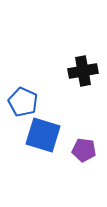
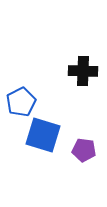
black cross: rotated 12 degrees clockwise
blue pentagon: moved 2 px left; rotated 20 degrees clockwise
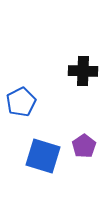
blue square: moved 21 px down
purple pentagon: moved 4 px up; rotated 30 degrees clockwise
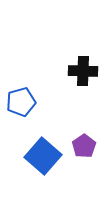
blue pentagon: rotated 12 degrees clockwise
blue square: rotated 24 degrees clockwise
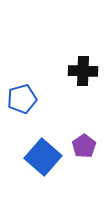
blue pentagon: moved 1 px right, 3 px up
blue square: moved 1 px down
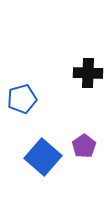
black cross: moved 5 px right, 2 px down
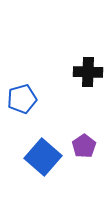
black cross: moved 1 px up
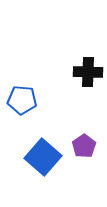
blue pentagon: moved 1 px down; rotated 20 degrees clockwise
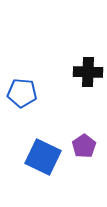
blue pentagon: moved 7 px up
blue square: rotated 15 degrees counterclockwise
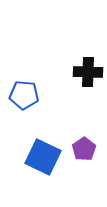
blue pentagon: moved 2 px right, 2 px down
purple pentagon: moved 3 px down
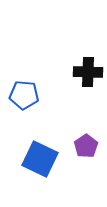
purple pentagon: moved 2 px right, 3 px up
blue square: moved 3 px left, 2 px down
